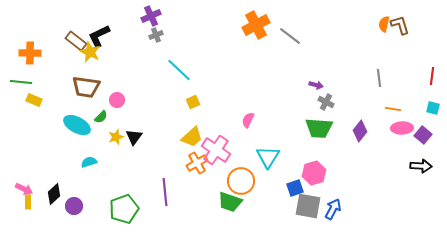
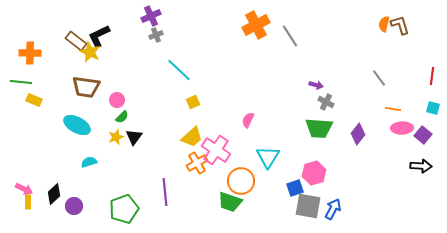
gray line at (290, 36): rotated 20 degrees clockwise
gray line at (379, 78): rotated 30 degrees counterclockwise
green semicircle at (101, 117): moved 21 px right
purple diamond at (360, 131): moved 2 px left, 3 px down
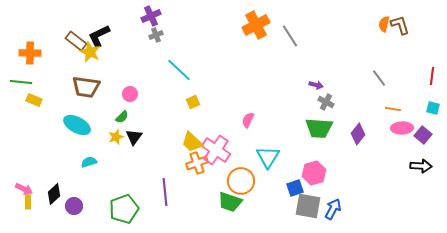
pink circle at (117, 100): moved 13 px right, 6 px up
yellow trapezoid at (192, 137): moved 5 px down; rotated 85 degrees clockwise
orange cross at (197, 163): rotated 10 degrees clockwise
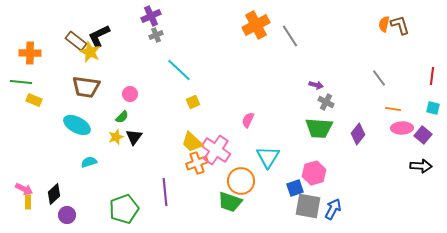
purple circle at (74, 206): moved 7 px left, 9 px down
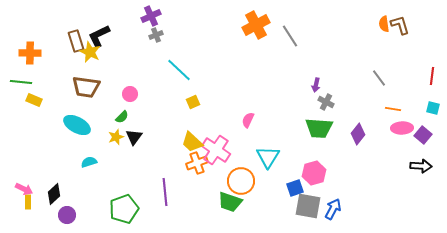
orange semicircle at (384, 24): rotated 21 degrees counterclockwise
brown rectangle at (76, 41): rotated 35 degrees clockwise
purple arrow at (316, 85): rotated 88 degrees clockwise
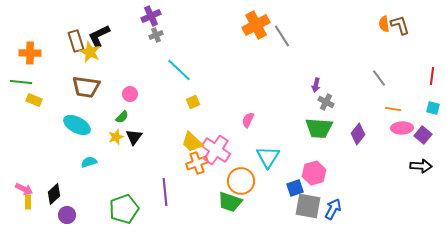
gray line at (290, 36): moved 8 px left
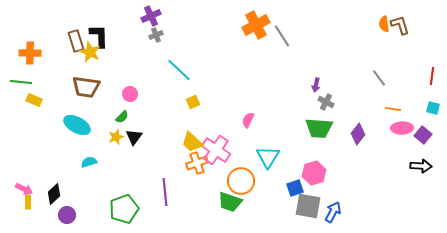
black L-shape at (99, 36): rotated 115 degrees clockwise
blue arrow at (333, 209): moved 3 px down
